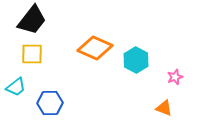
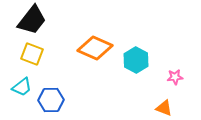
yellow square: rotated 20 degrees clockwise
pink star: rotated 14 degrees clockwise
cyan trapezoid: moved 6 px right
blue hexagon: moved 1 px right, 3 px up
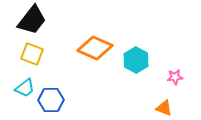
cyan trapezoid: moved 3 px right, 1 px down
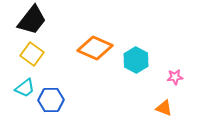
yellow square: rotated 15 degrees clockwise
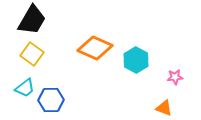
black trapezoid: rotated 8 degrees counterclockwise
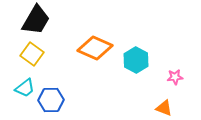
black trapezoid: moved 4 px right
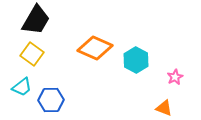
pink star: rotated 21 degrees counterclockwise
cyan trapezoid: moved 3 px left, 1 px up
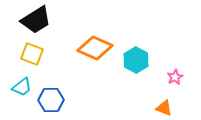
black trapezoid: rotated 28 degrees clockwise
yellow square: rotated 15 degrees counterclockwise
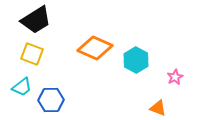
orange triangle: moved 6 px left
